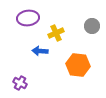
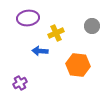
purple cross: rotated 32 degrees clockwise
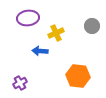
orange hexagon: moved 11 px down
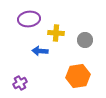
purple ellipse: moved 1 px right, 1 px down
gray circle: moved 7 px left, 14 px down
yellow cross: rotated 28 degrees clockwise
orange hexagon: rotated 15 degrees counterclockwise
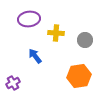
blue arrow: moved 5 px left, 5 px down; rotated 49 degrees clockwise
orange hexagon: moved 1 px right
purple cross: moved 7 px left
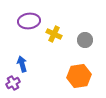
purple ellipse: moved 2 px down
yellow cross: moved 2 px left, 1 px down; rotated 21 degrees clockwise
blue arrow: moved 13 px left, 8 px down; rotated 21 degrees clockwise
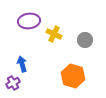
orange hexagon: moved 6 px left; rotated 25 degrees clockwise
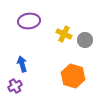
yellow cross: moved 10 px right
purple cross: moved 2 px right, 3 px down
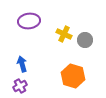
purple cross: moved 5 px right
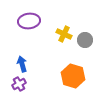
purple cross: moved 1 px left, 2 px up
